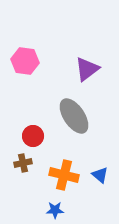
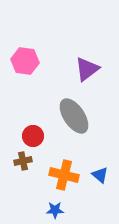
brown cross: moved 2 px up
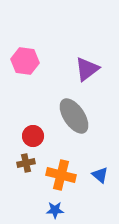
brown cross: moved 3 px right, 2 px down
orange cross: moved 3 px left
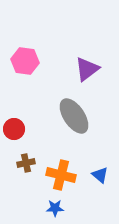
red circle: moved 19 px left, 7 px up
blue star: moved 2 px up
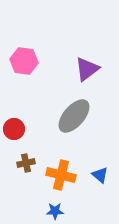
pink hexagon: moved 1 px left
gray ellipse: rotated 75 degrees clockwise
blue star: moved 3 px down
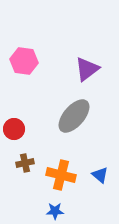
brown cross: moved 1 px left
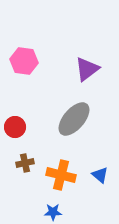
gray ellipse: moved 3 px down
red circle: moved 1 px right, 2 px up
blue star: moved 2 px left, 1 px down
